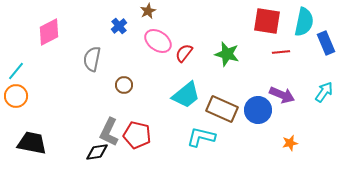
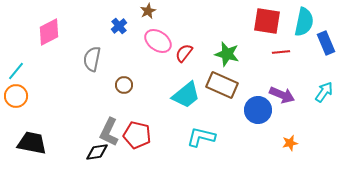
brown rectangle: moved 24 px up
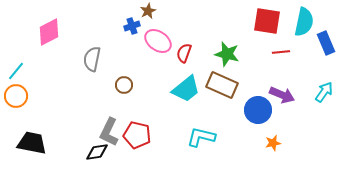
blue cross: moved 13 px right; rotated 21 degrees clockwise
red semicircle: rotated 18 degrees counterclockwise
cyan trapezoid: moved 6 px up
orange star: moved 17 px left
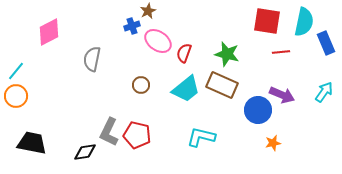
brown circle: moved 17 px right
black diamond: moved 12 px left
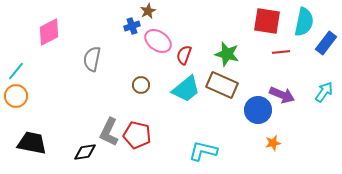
blue rectangle: rotated 60 degrees clockwise
red semicircle: moved 2 px down
cyan L-shape: moved 2 px right, 14 px down
